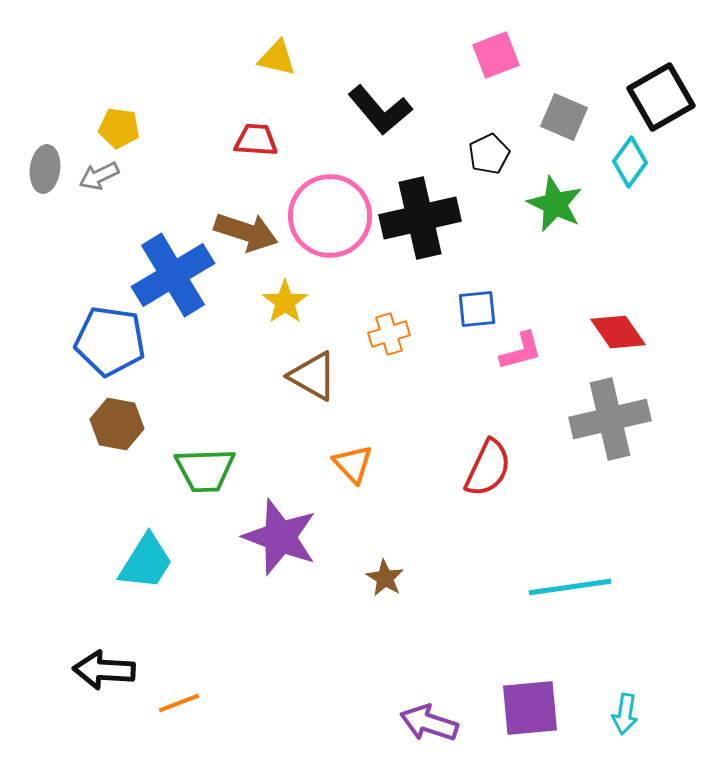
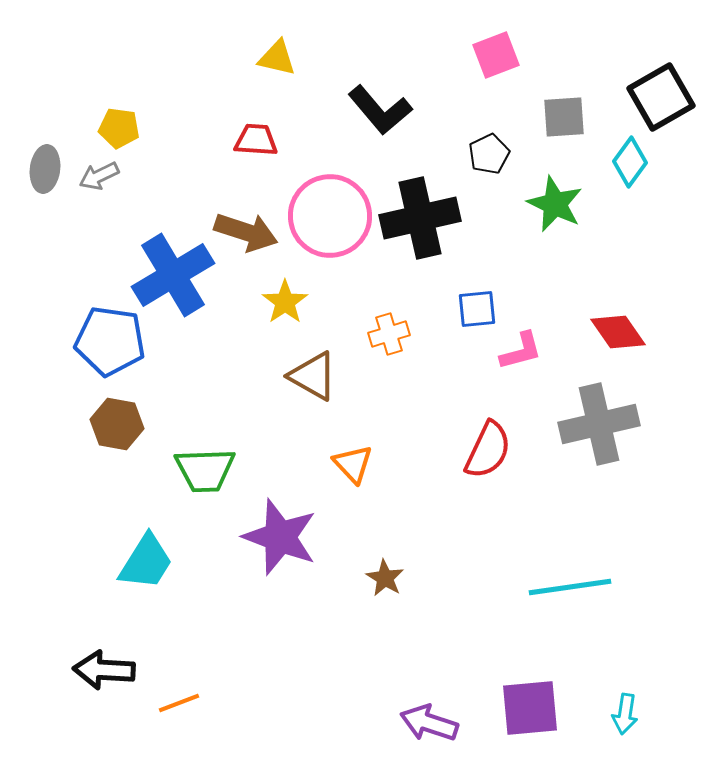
gray square: rotated 27 degrees counterclockwise
gray cross: moved 11 px left, 5 px down
red semicircle: moved 18 px up
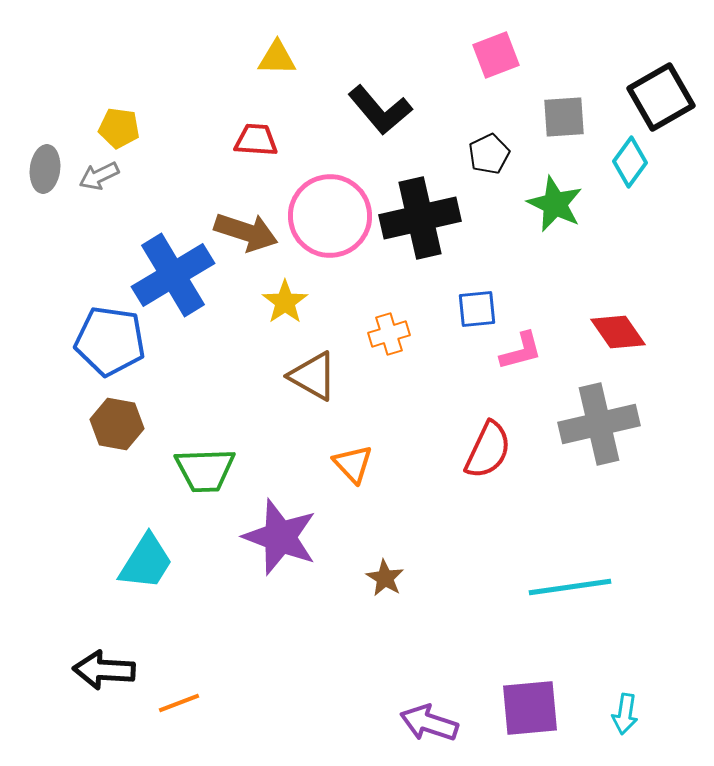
yellow triangle: rotated 12 degrees counterclockwise
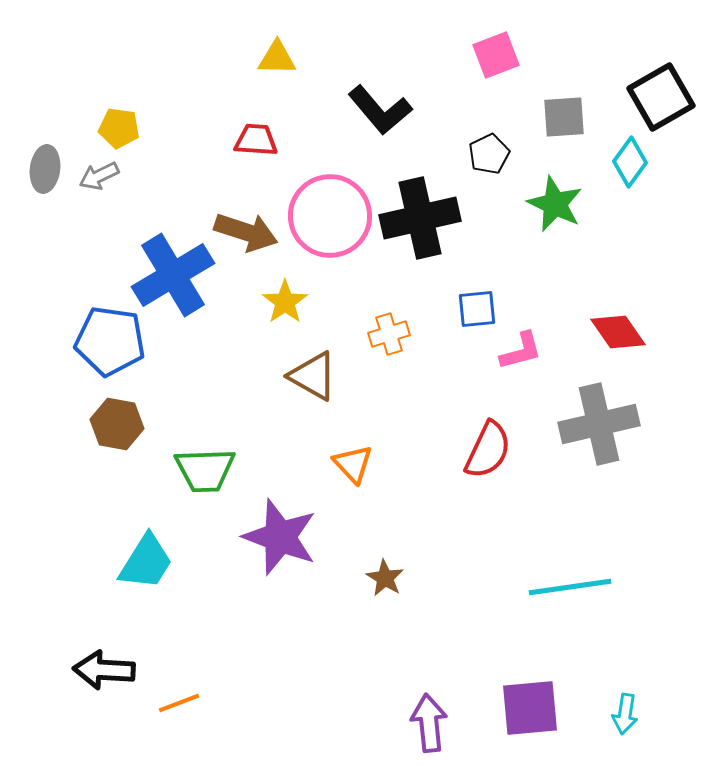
purple arrow: rotated 66 degrees clockwise
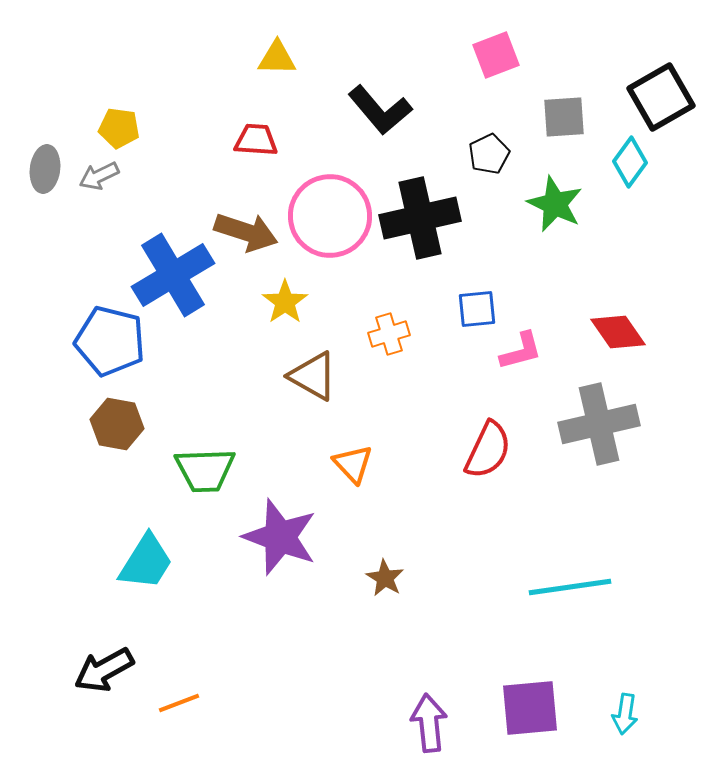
blue pentagon: rotated 6 degrees clockwise
black arrow: rotated 32 degrees counterclockwise
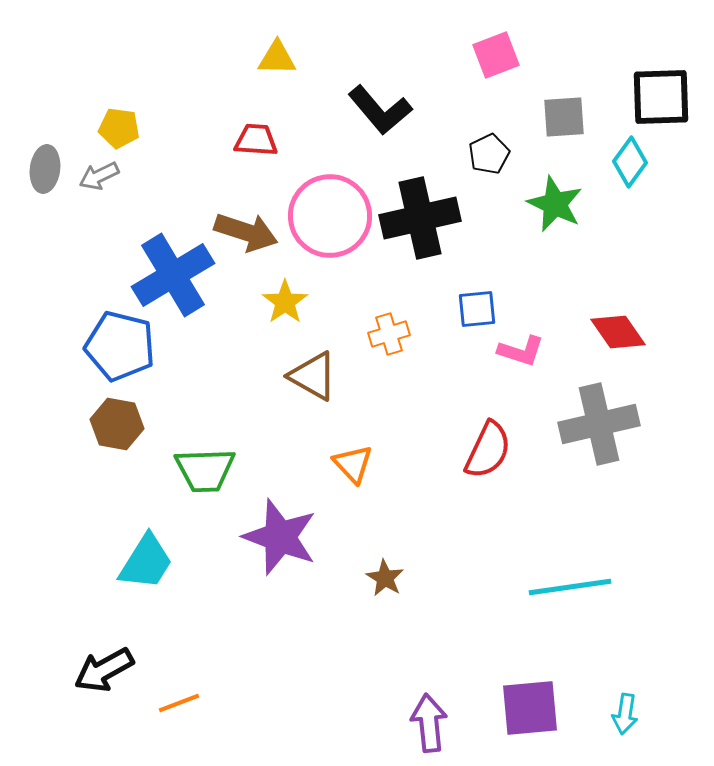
black square: rotated 28 degrees clockwise
blue pentagon: moved 10 px right, 5 px down
pink L-shape: rotated 33 degrees clockwise
